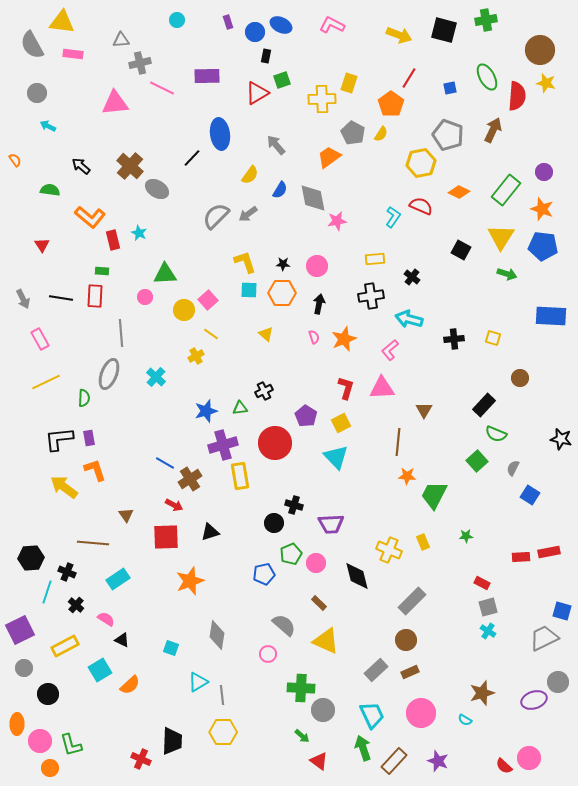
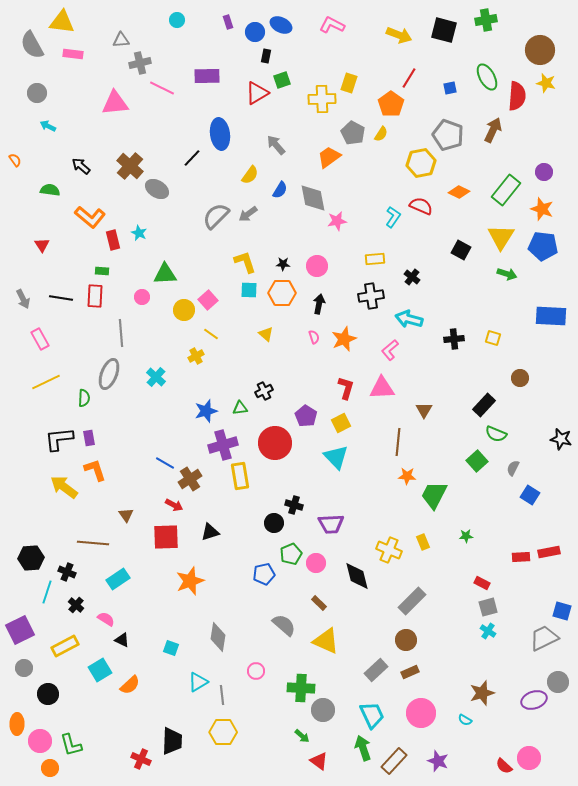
pink circle at (145, 297): moved 3 px left
gray diamond at (217, 635): moved 1 px right, 2 px down
pink circle at (268, 654): moved 12 px left, 17 px down
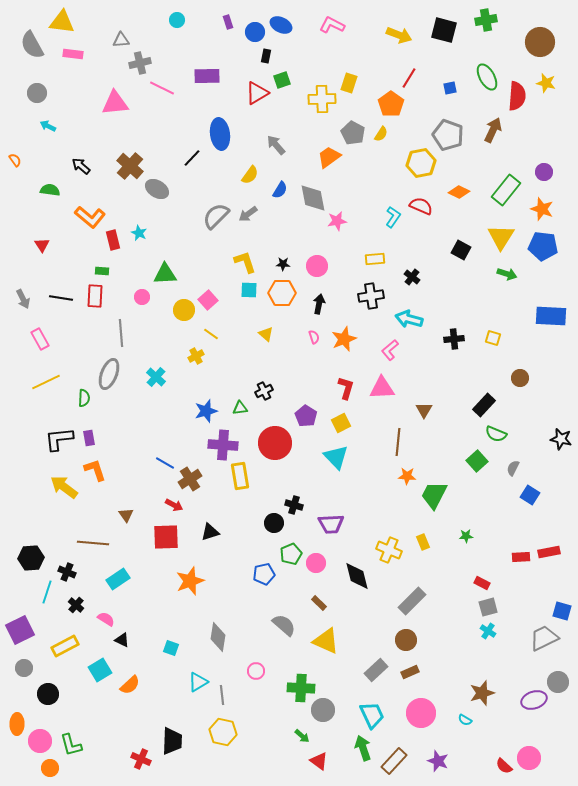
brown circle at (540, 50): moved 8 px up
purple cross at (223, 445): rotated 20 degrees clockwise
yellow hexagon at (223, 732): rotated 12 degrees clockwise
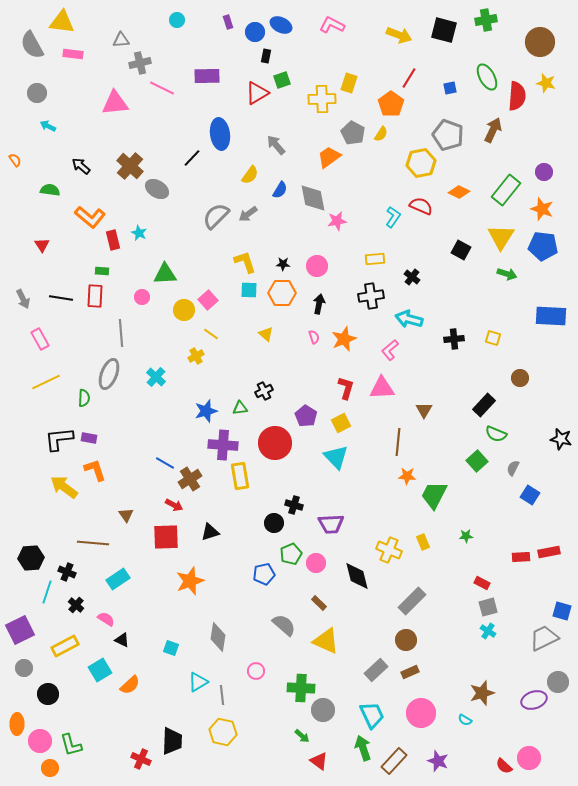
purple rectangle at (89, 438): rotated 70 degrees counterclockwise
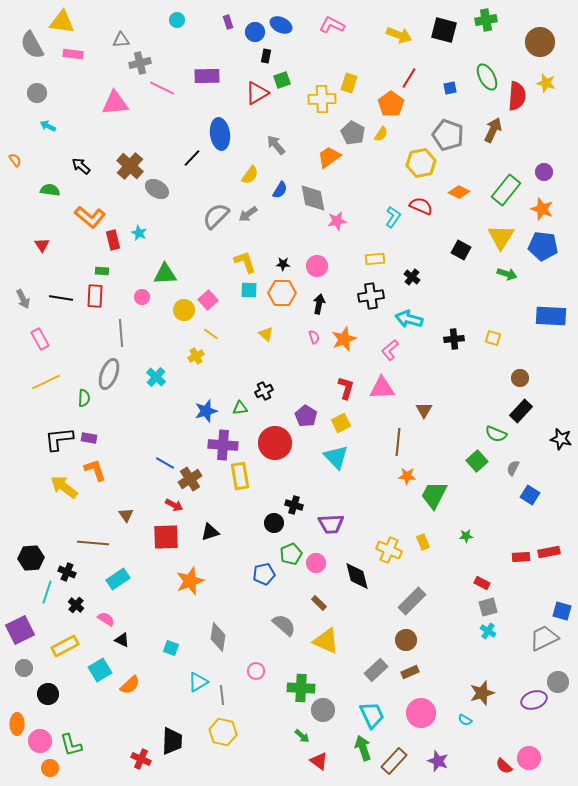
black rectangle at (484, 405): moved 37 px right, 6 px down
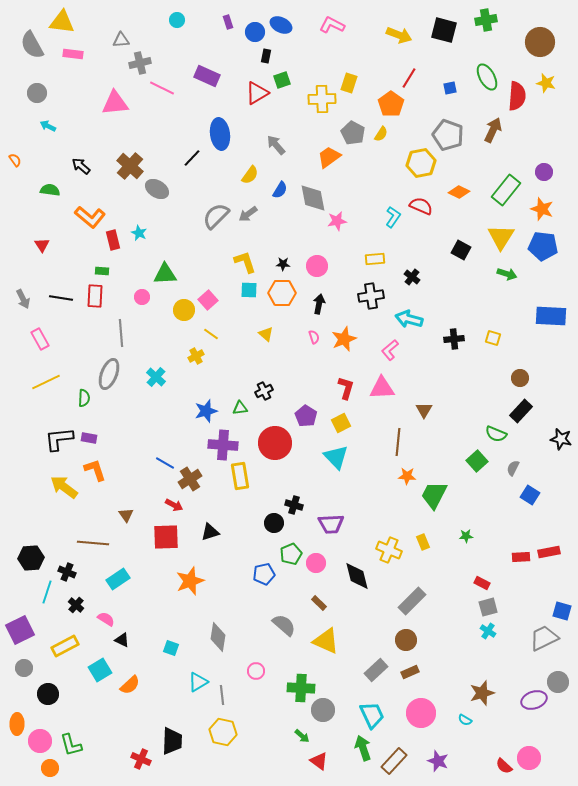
purple rectangle at (207, 76): rotated 25 degrees clockwise
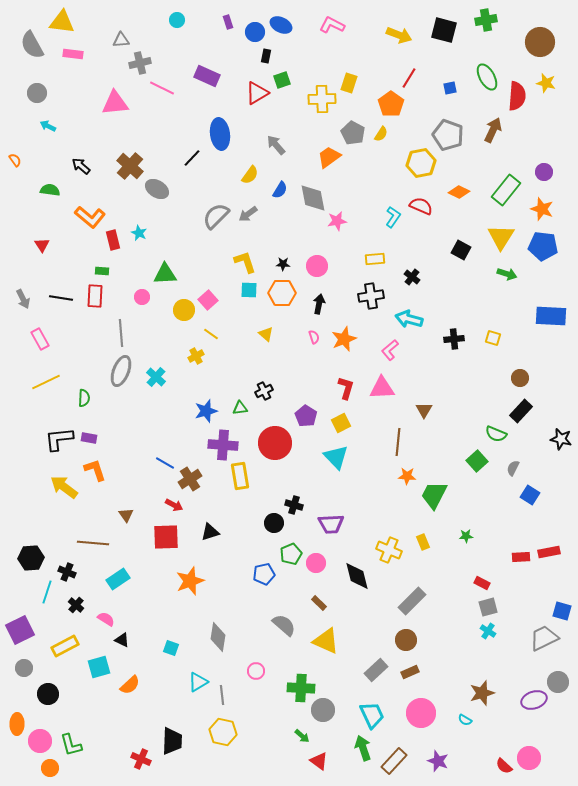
gray ellipse at (109, 374): moved 12 px right, 3 px up
cyan square at (100, 670): moved 1 px left, 3 px up; rotated 15 degrees clockwise
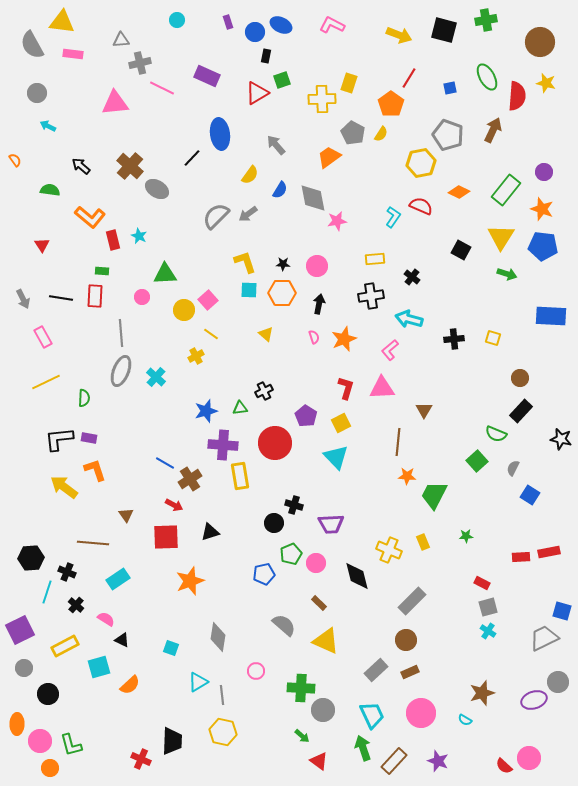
cyan star at (139, 233): moved 3 px down
pink rectangle at (40, 339): moved 3 px right, 2 px up
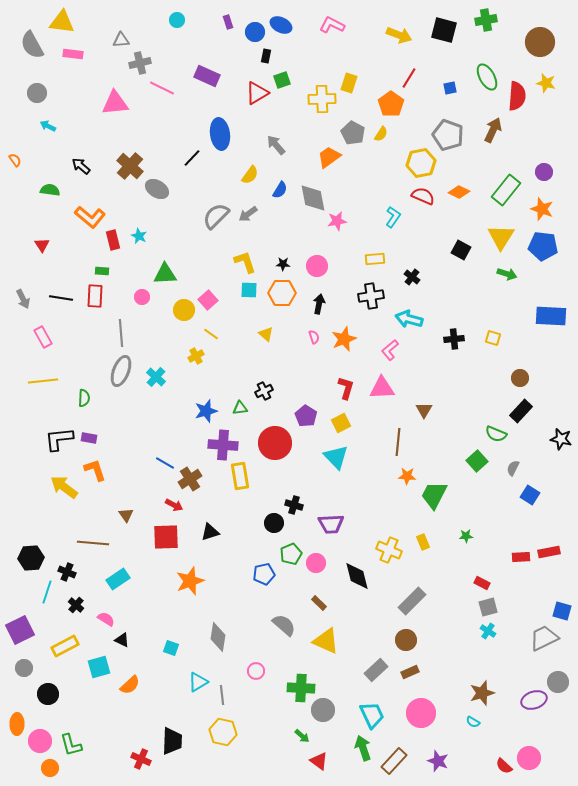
red semicircle at (421, 206): moved 2 px right, 10 px up
yellow line at (46, 382): moved 3 px left, 1 px up; rotated 20 degrees clockwise
cyan semicircle at (465, 720): moved 8 px right, 2 px down
